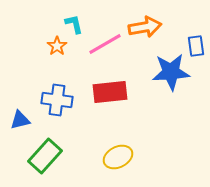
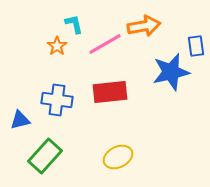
orange arrow: moved 1 px left, 1 px up
blue star: rotated 9 degrees counterclockwise
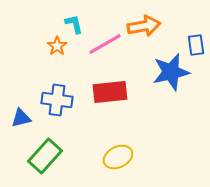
blue rectangle: moved 1 px up
blue triangle: moved 1 px right, 2 px up
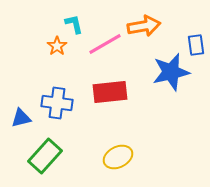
blue cross: moved 3 px down
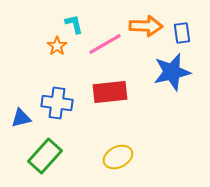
orange arrow: moved 2 px right; rotated 12 degrees clockwise
blue rectangle: moved 14 px left, 12 px up
blue star: moved 1 px right
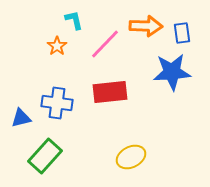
cyan L-shape: moved 4 px up
pink line: rotated 16 degrees counterclockwise
blue star: rotated 9 degrees clockwise
yellow ellipse: moved 13 px right
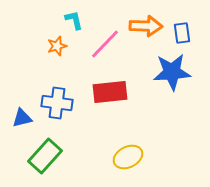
orange star: rotated 18 degrees clockwise
blue triangle: moved 1 px right
yellow ellipse: moved 3 px left
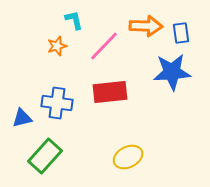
blue rectangle: moved 1 px left
pink line: moved 1 px left, 2 px down
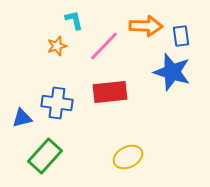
blue rectangle: moved 3 px down
blue star: rotated 21 degrees clockwise
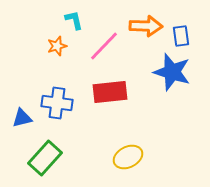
green rectangle: moved 2 px down
